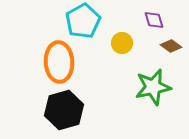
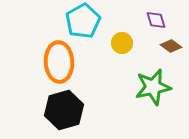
purple diamond: moved 2 px right
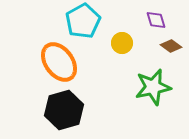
orange ellipse: rotated 33 degrees counterclockwise
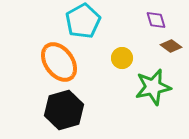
yellow circle: moved 15 px down
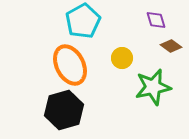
orange ellipse: moved 11 px right, 3 px down; rotated 9 degrees clockwise
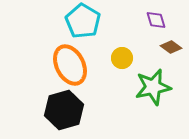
cyan pentagon: rotated 12 degrees counterclockwise
brown diamond: moved 1 px down
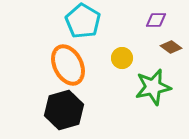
purple diamond: rotated 75 degrees counterclockwise
orange ellipse: moved 2 px left
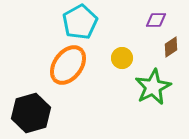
cyan pentagon: moved 3 px left, 1 px down; rotated 12 degrees clockwise
brown diamond: rotated 70 degrees counterclockwise
orange ellipse: rotated 63 degrees clockwise
green star: rotated 15 degrees counterclockwise
black hexagon: moved 33 px left, 3 px down
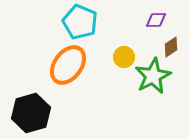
cyan pentagon: rotated 20 degrees counterclockwise
yellow circle: moved 2 px right, 1 px up
green star: moved 11 px up
